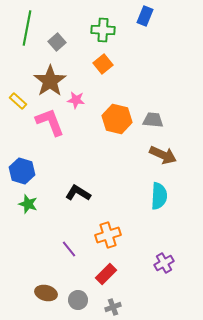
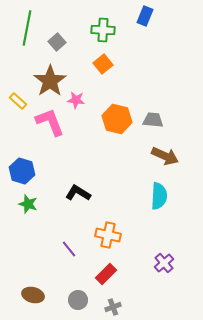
brown arrow: moved 2 px right, 1 px down
orange cross: rotated 30 degrees clockwise
purple cross: rotated 12 degrees counterclockwise
brown ellipse: moved 13 px left, 2 px down
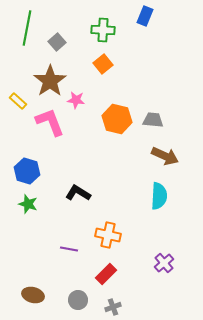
blue hexagon: moved 5 px right
purple line: rotated 42 degrees counterclockwise
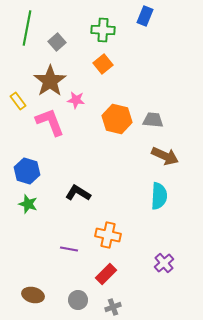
yellow rectangle: rotated 12 degrees clockwise
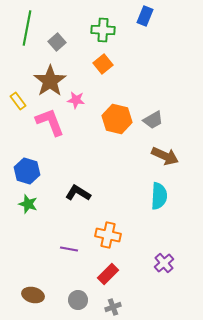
gray trapezoid: rotated 145 degrees clockwise
red rectangle: moved 2 px right
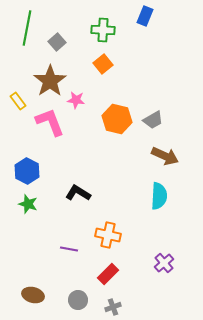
blue hexagon: rotated 10 degrees clockwise
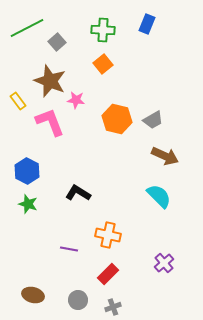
blue rectangle: moved 2 px right, 8 px down
green line: rotated 52 degrees clockwise
brown star: rotated 16 degrees counterclockwise
cyan semicircle: rotated 48 degrees counterclockwise
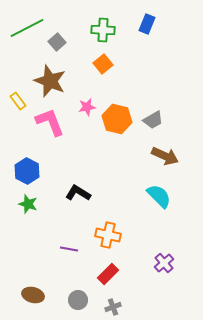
pink star: moved 11 px right, 7 px down; rotated 18 degrees counterclockwise
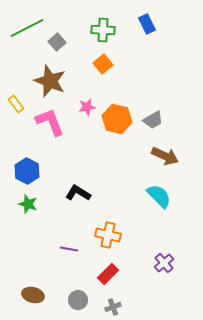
blue rectangle: rotated 48 degrees counterclockwise
yellow rectangle: moved 2 px left, 3 px down
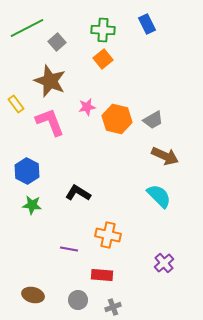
orange square: moved 5 px up
green star: moved 4 px right, 1 px down; rotated 12 degrees counterclockwise
red rectangle: moved 6 px left, 1 px down; rotated 50 degrees clockwise
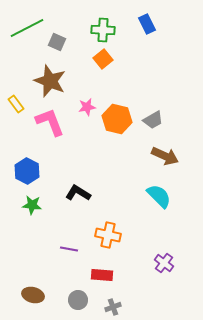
gray square: rotated 24 degrees counterclockwise
purple cross: rotated 12 degrees counterclockwise
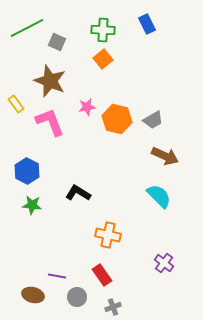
purple line: moved 12 px left, 27 px down
red rectangle: rotated 50 degrees clockwise
gray circle: moved 1 px left, 3 px up
